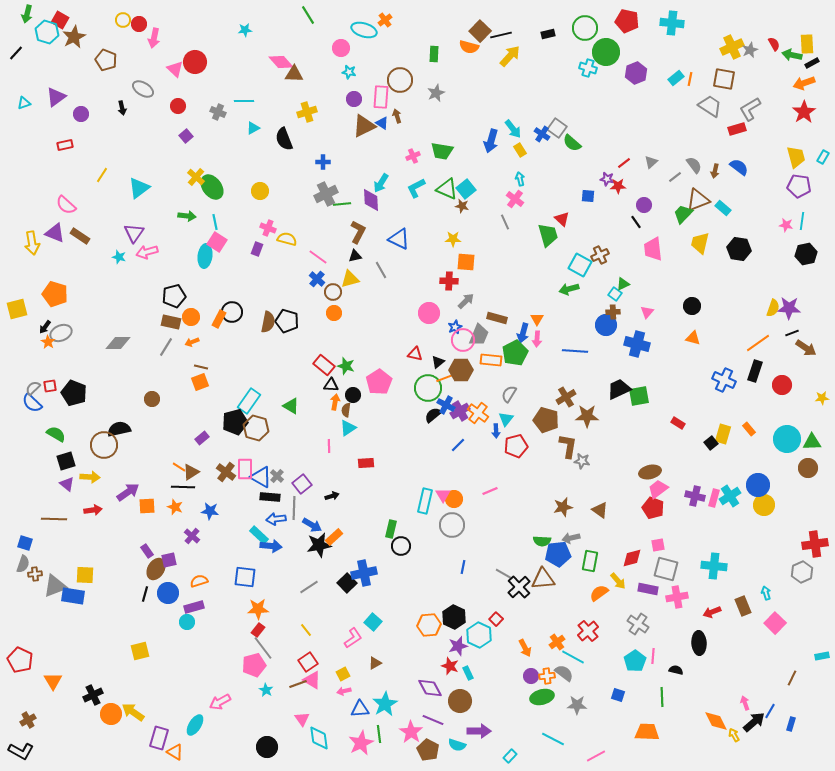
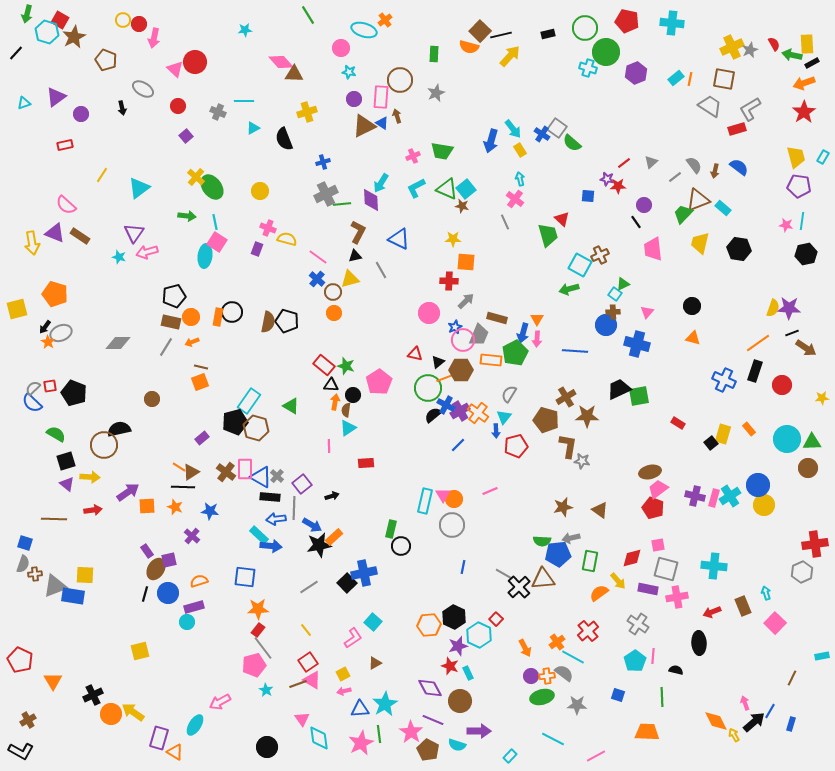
blue cross at (323, 162): rotated 16 degrees counterclockwise
orange rectangle at (219, 319): moved 1 px left, 2 px up; rotated 18 degrees counterclockwise
cyan triangle at (506, 419): moved 2 px left, 2 px up
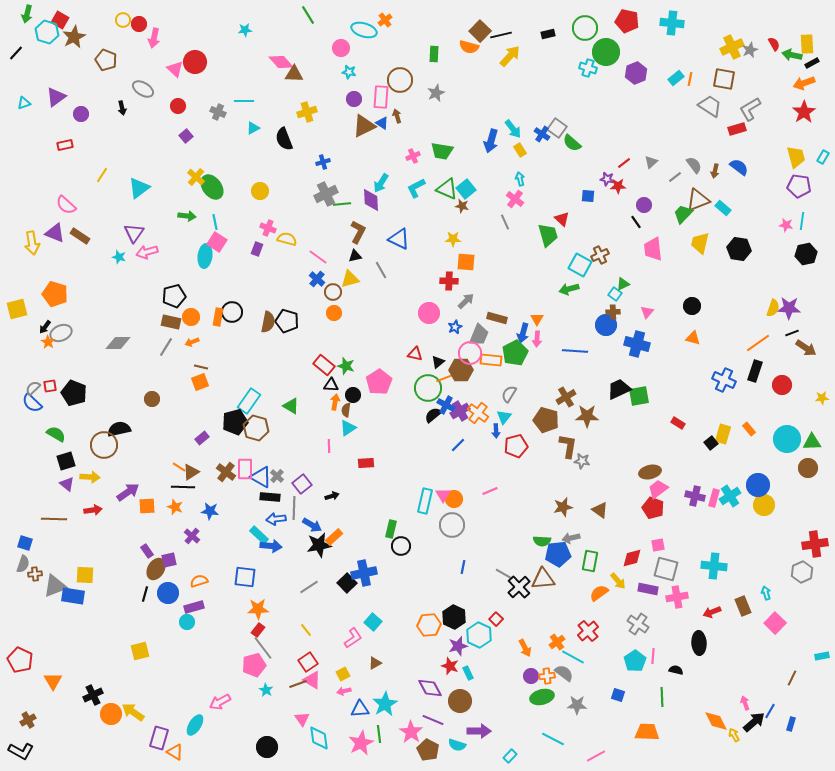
pink circle at (463, 340): moved 7 px right, 13 px down
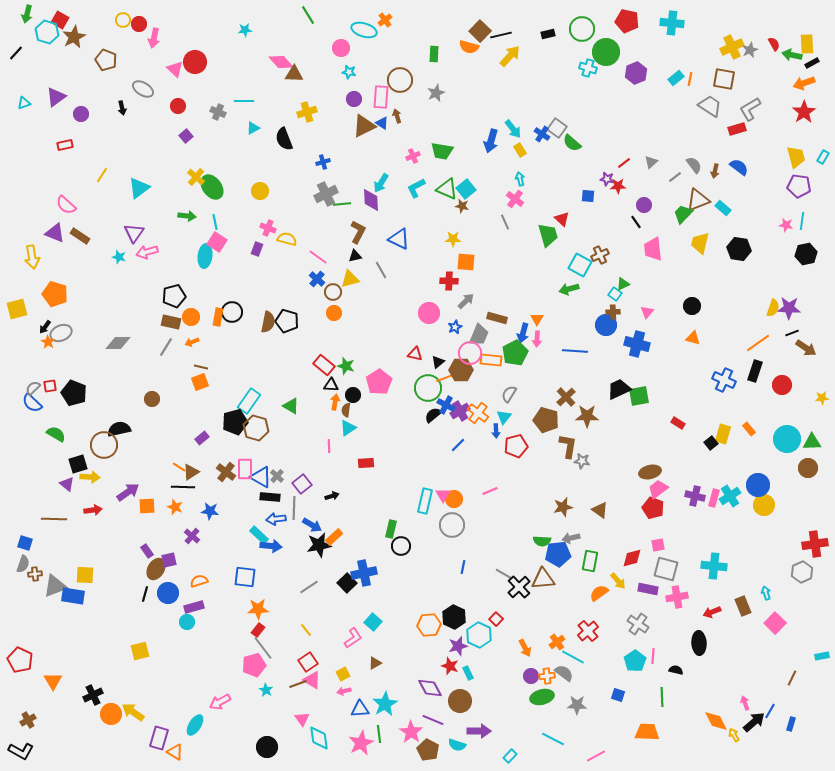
green circle at (585, 28): moved 3 px left, 1 px down
yellow arrow at (32, 243): moved 14 px down
brown cross at (566, 397): rotated 12 degrees counterclockwise
black square at (66, 461): moved 12 px right, 3 px down
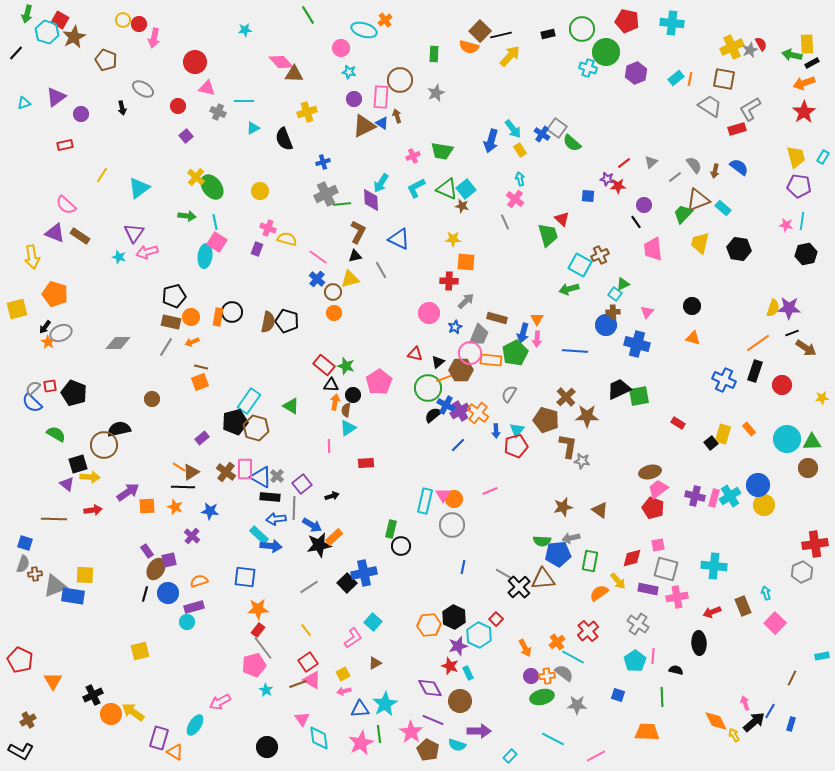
red semicircle at (774, 44): moved 13 px left
pink triangle at (175, 69): moved 32 px right, 19 px down; rotated 30 degrees counterclockwise
cyan triangle at (504, 417): moved 13 px right, 13 px down
